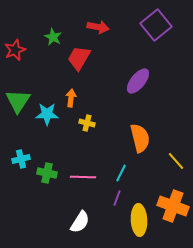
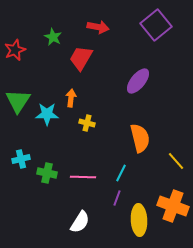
red trapezoid: moved 2 px right
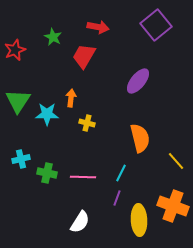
red trapezoid: moved 3 px right, 2 px up
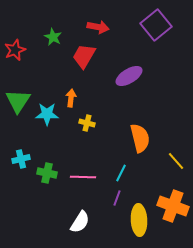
purple ellipse: moved 9 px left, 5 px up; rotated 20 degrees clockwise
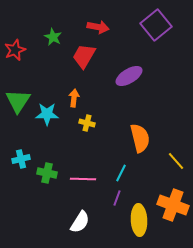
orange arrow: moved 3 px right
pink line: moved 2 px down
orange cross: moved 1 px up
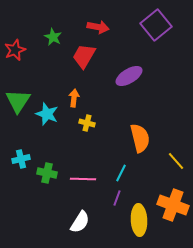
cyan star: rotated 20 degrees clockwise
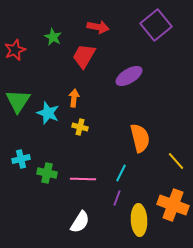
cyan star: moved 1 px right, 1 px up
yellow cross: moved 7 px left, 4 px down
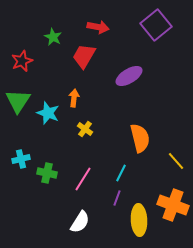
red star: moved 7 px right, 11 px down
yellow cross: moved 5 px right, 2 px down; rotated 21 degrees clockwise
pink line: rotated 60 degrees counterclockwise
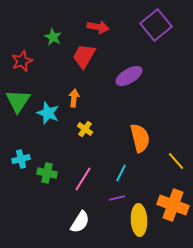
purple line: rotated 56 degrees clockwise
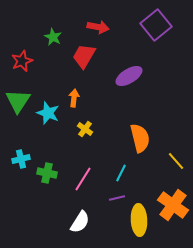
orange cross: rotated 16 degrees clockwise
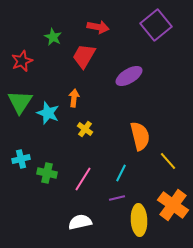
green triangle: moved 2 px right, 1 px down
orange semicircle: moved 2 px up
yellow line: moved 8 px left
white semicircle: rotated 135 degrees counterclockwise
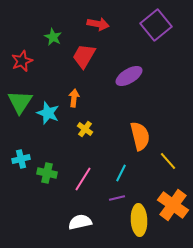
red arrow: moved 3 px up
